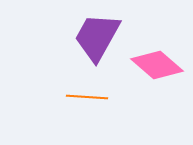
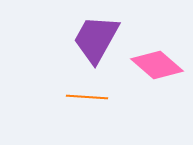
purple trapezoid: moved 1 px left, 2 px down
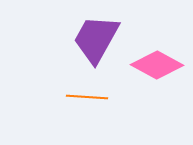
pink diamond: rotated 12 degrees counterclockwise
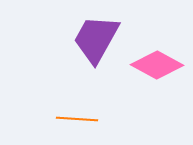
orange line: moved 10 px left, 22 px down
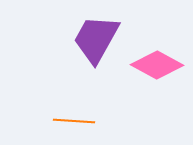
orange line: moved 3 px left, 2 px down
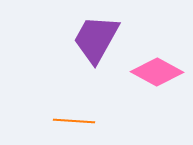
pink diamond: moved 7 px down
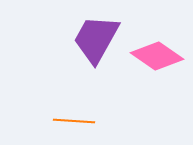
pink diamond: moved 16 px up; rotated 6 degrees clockwise
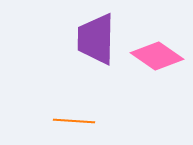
purple trapezoid: rotated 28 degrees counterclockwise
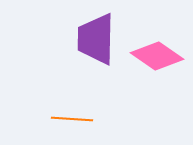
orange line: moved 2 px left, 2 px up
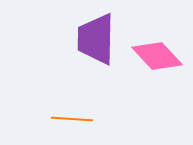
pink diamond: rotated 12 degrees clockwise
